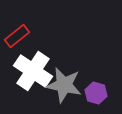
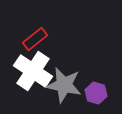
red rectangle: moved 18 px right, 3 px down
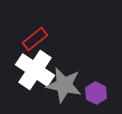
white cross: moved 2 px right, 1 px up
purple hexagon: rotated 10 degrees clockwise
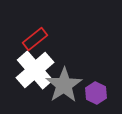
white cross: rotated 15 degrees clockwise
gray star: rotated 27 degrees clockwise
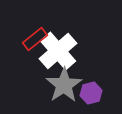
white cross: moved 23 px right, 19 px up
purple hexagon: moved 5 px left; rotated 20 degrees clockwise
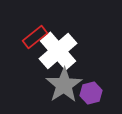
red rectangle: moved 2 px up
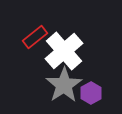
white cross: moved 6 px right
purple hexagon: rotated 15 degrees counterclockwise
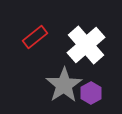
white cross: moved 22 px right, 6 px up
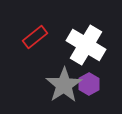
white cross: rotated 18 degrees counterclockwise
purple hexagon: moved 2 px left, 9 px up
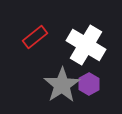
gray star: moved 2 px left
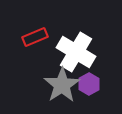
red rectangle: rotated 15 degrees clockwise
white cross: moved 10 px left, 7 px down
